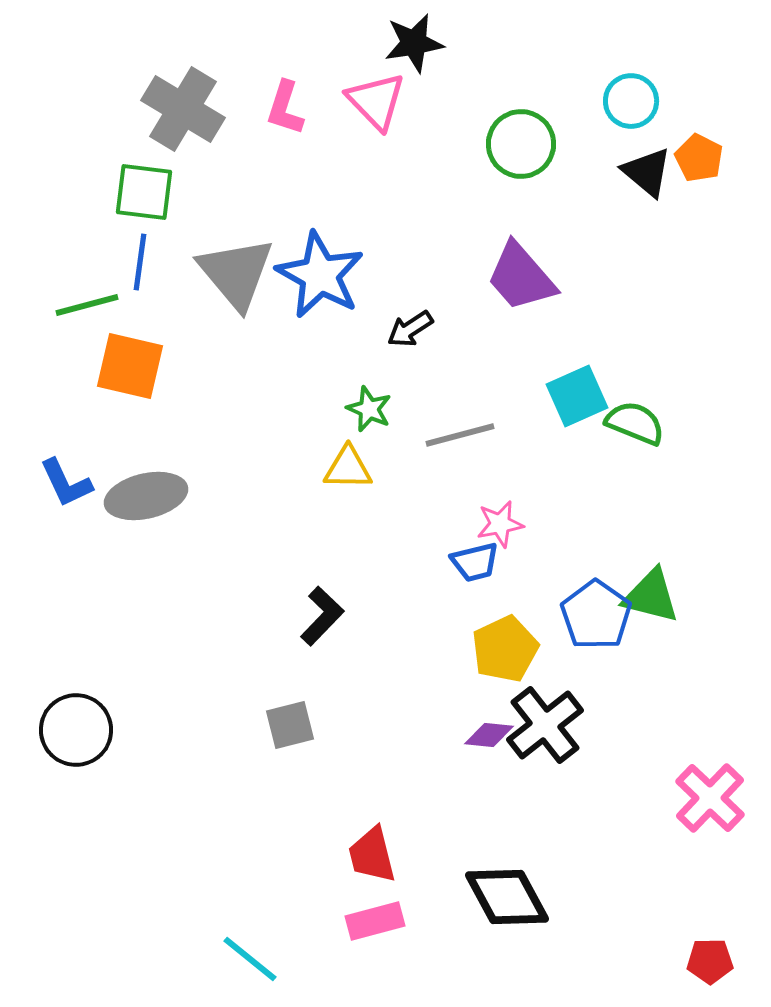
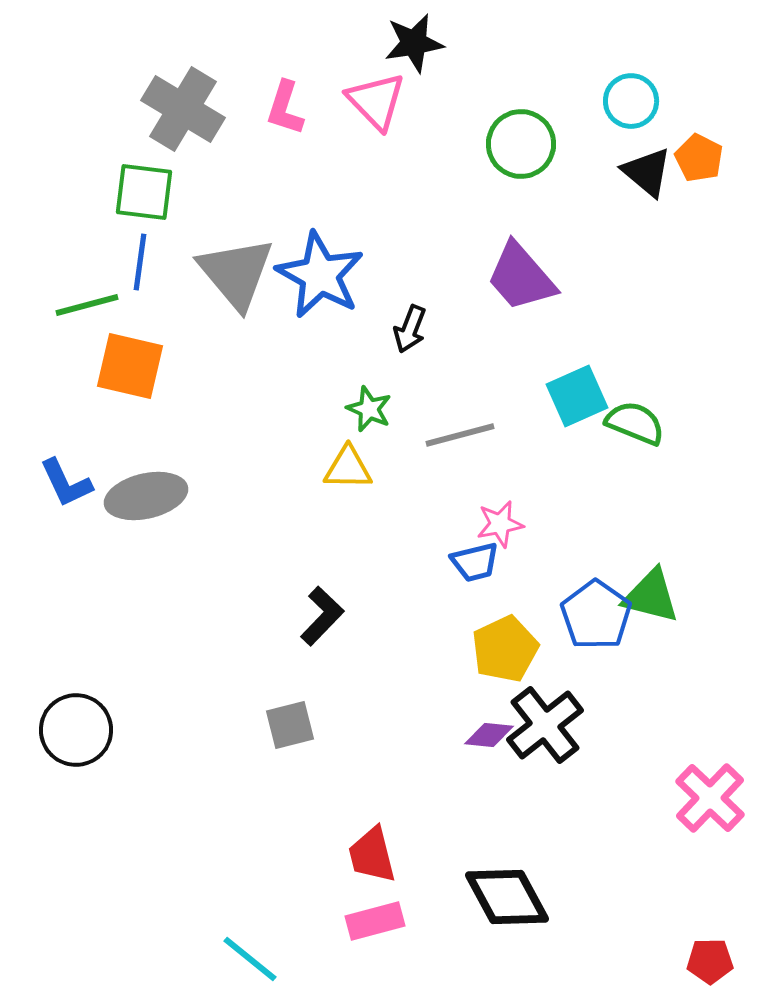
black arrow: rotated 36 degrees counterclockwise
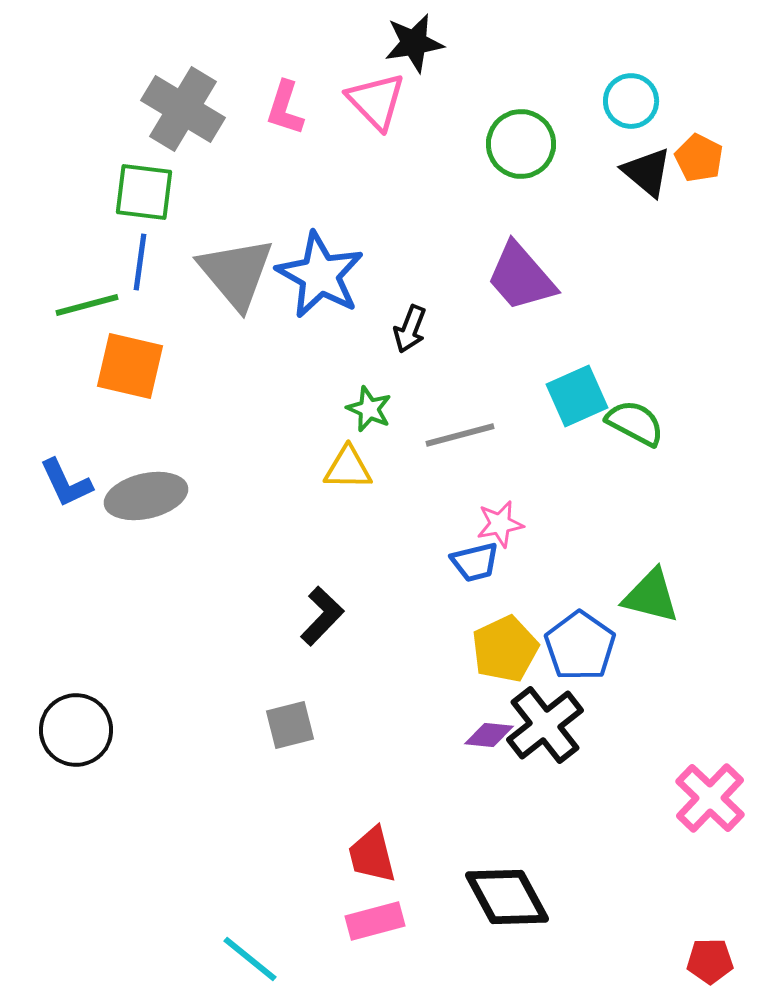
green semicircle: rotated 6 degrees clockwise
blue pentagon: moved 16 px left, 31 px down
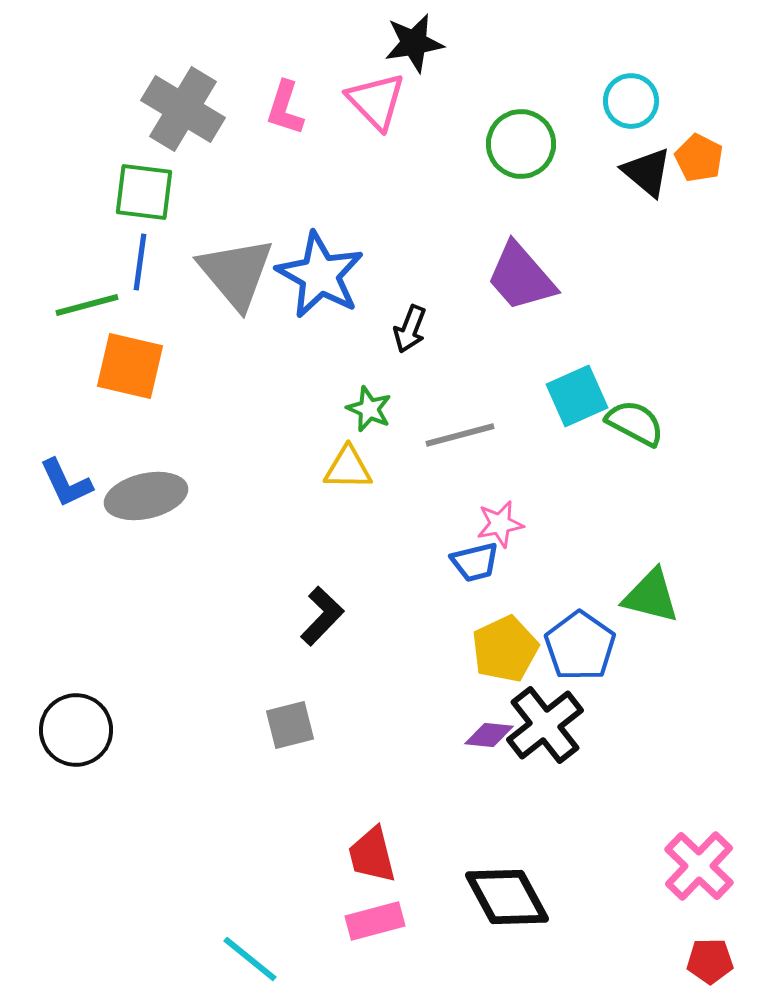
pink cross: moved 11 px left, 68 px down
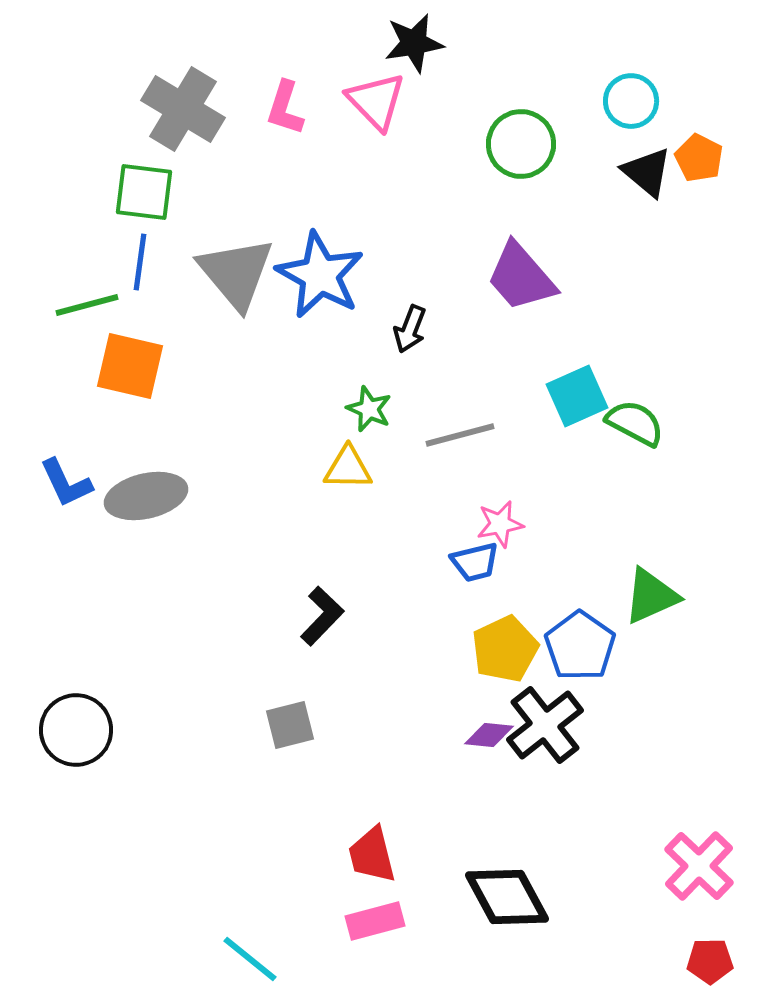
green triangle: rotated 38 degrees counterclockwise
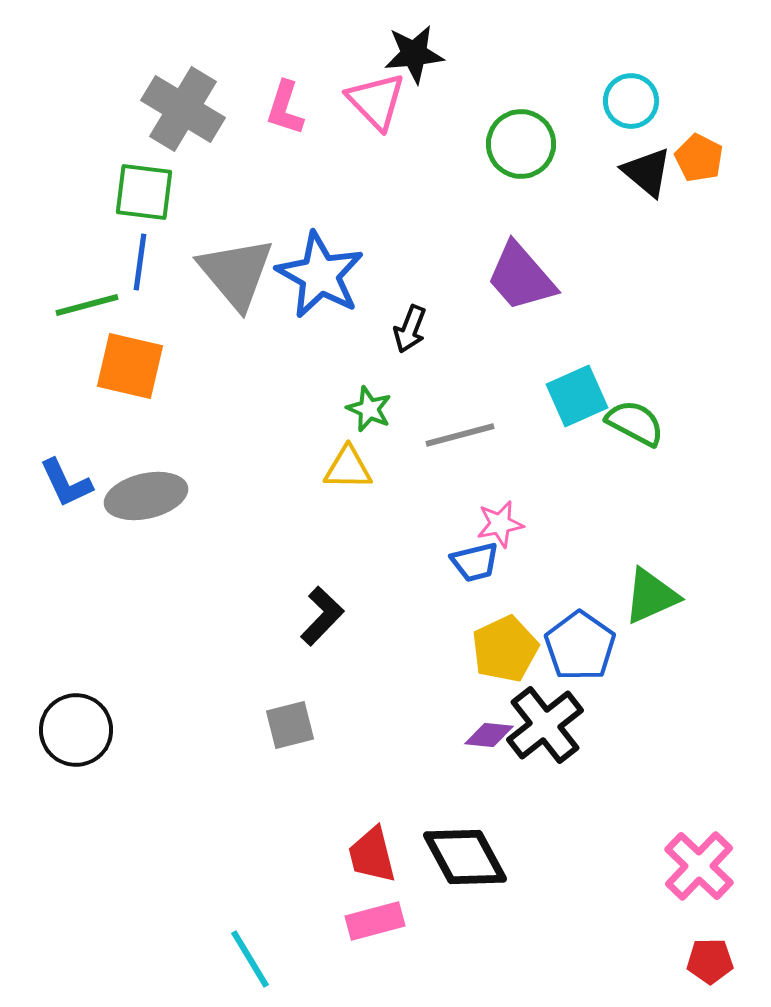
black star: moved 11 px down; rotated 4 degrees clockwise
black diamond: moved 42 px left, 40 px up
cyan line: rotated 20 degrees clockwise
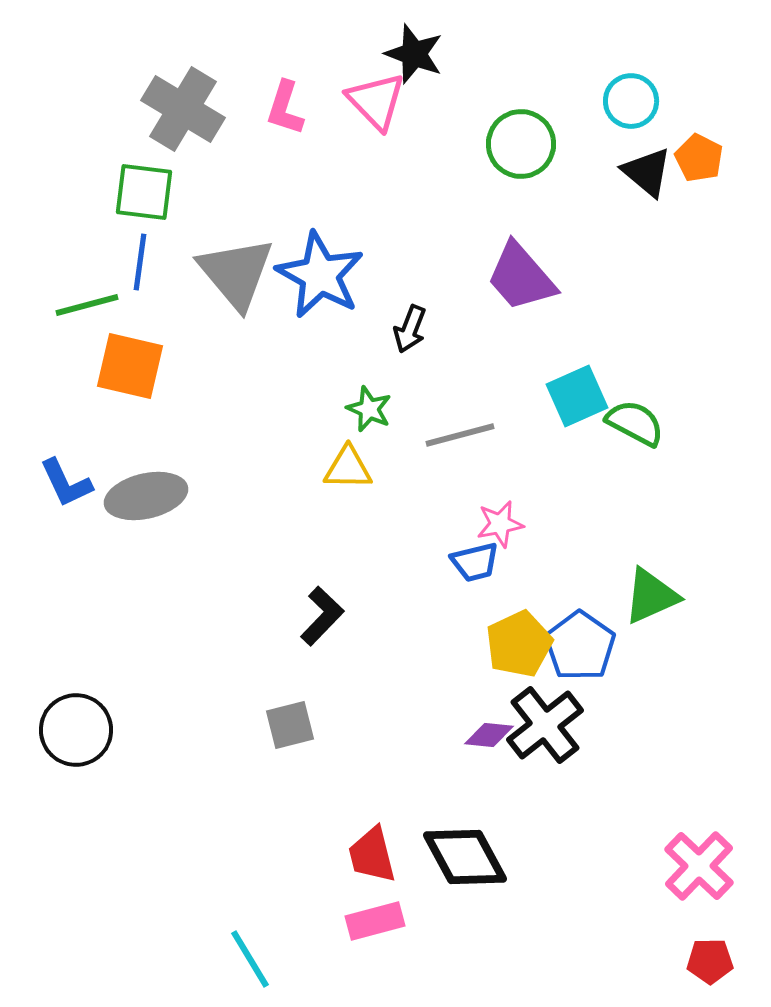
black star: rotated 26 degrees clockwise
yellow pentagon: moved 14 px right, 5 px up
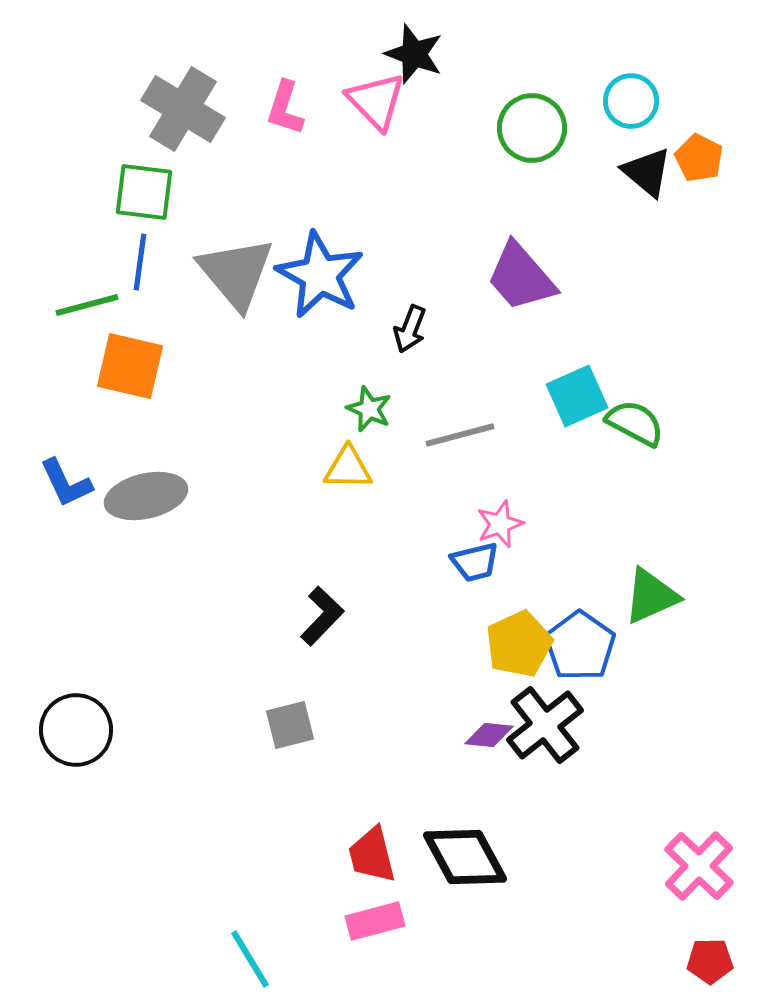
green circle: moved 11 px right, 16 px up
pink star: rotated 9 degrees counterclockwise
